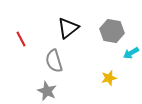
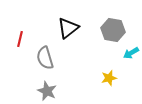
gray hexagon: moved 1 px right, 1 px up
red line: moved 1 px left; rotated 42 degrees clockwise
gray semicircle: moved 9 px left, 3 px up
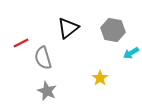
red line: moved 1 px right, 4 px down; rotated 49 degrees clockwise
gray semicircle: moved 2 px left
yellow star: moved 9 px left; rotated 21 degrees counterclockwise
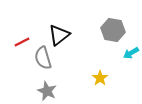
black triangle: moved 9 px left, 7 px down
red line: moved 1 px right, 1 px up
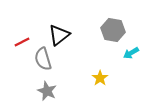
gray semicircle: moved 1 px down
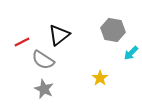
cyan arrow: rotated 14 degrees counterclockwise
gray semicircle: moved 1 px down; rotated 40 degrees counterclockwise
gray star: moved 3 px left, 2 px up
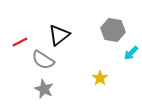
red line: moved 2 px left
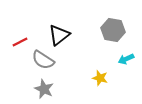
cyan arrow: moved 5 px left, 6 px down; rotated 21 degrees clockwise
yellow star: rotated 21 degrees counterclockwise
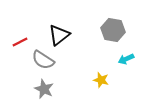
yellow star: moved 1 px right, 2 px down
